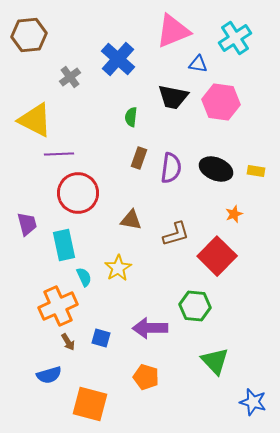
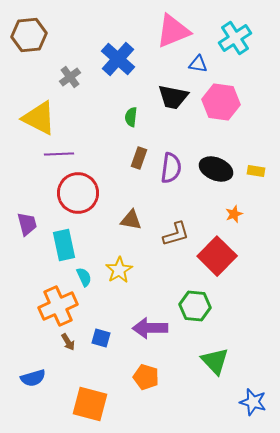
yellow triangle: moved 4 px right, 2 px up
yellow star: moved 1 px right, 2 px down
blue semicircle: moved 16 px left, 3 px down
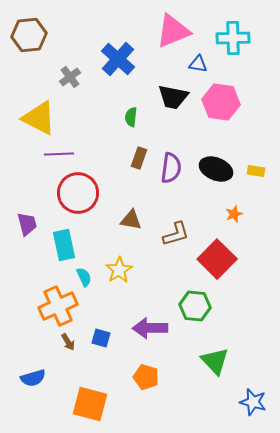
cyan cross: moved 2 px left; rotated 32 degrees clockwise
red square: moved 3 px down
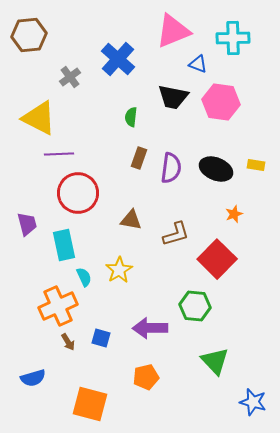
blue triangle: rotated 12 degrees clockwise
yellow rectangle: moved 6 px up
orange pentagon: rotated 30 degrees counterclockwise
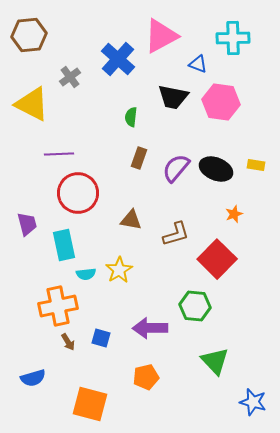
pink triangle: moved 12 px left, 5 px down; rotated 6 degrees counterclockwise
yellow triangle: moved 7 px left, 14 px up
purple semicircle: moved 5 px right; rotated 148 degrees counterclockwise
cyan semicircle: moved 2 px right, 3 px up; rotated 108 degrees clockwise
orange cross: rotated 12 degrees clockwise
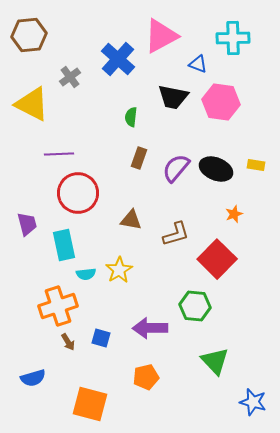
orange cross: rotated 6 degrees counterclockwise
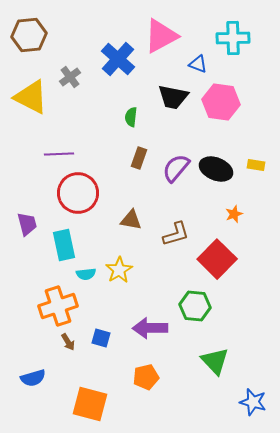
yellow triangle: moved 1 px left, 7 px up
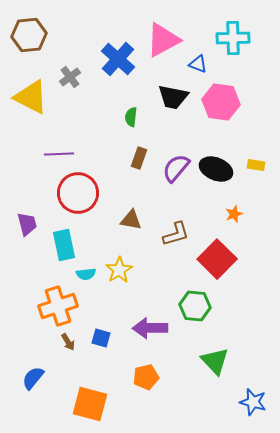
pink triangle: moved 2 px right, 4 px down
blue semicircle: rotated 145 degrees clockwise
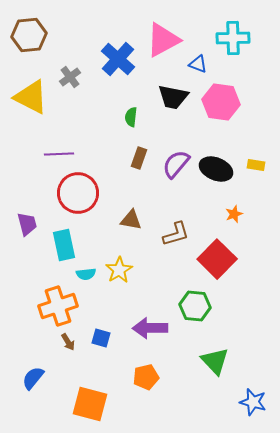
purple semicircle: moved 4 px up
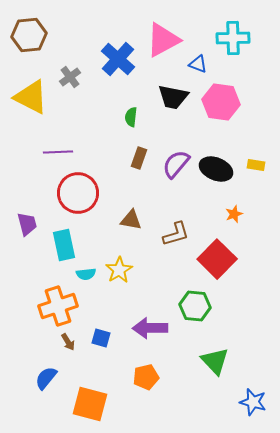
purple line: moved 1 px left, 2 px up
blue semicircle: moved 13 px right
